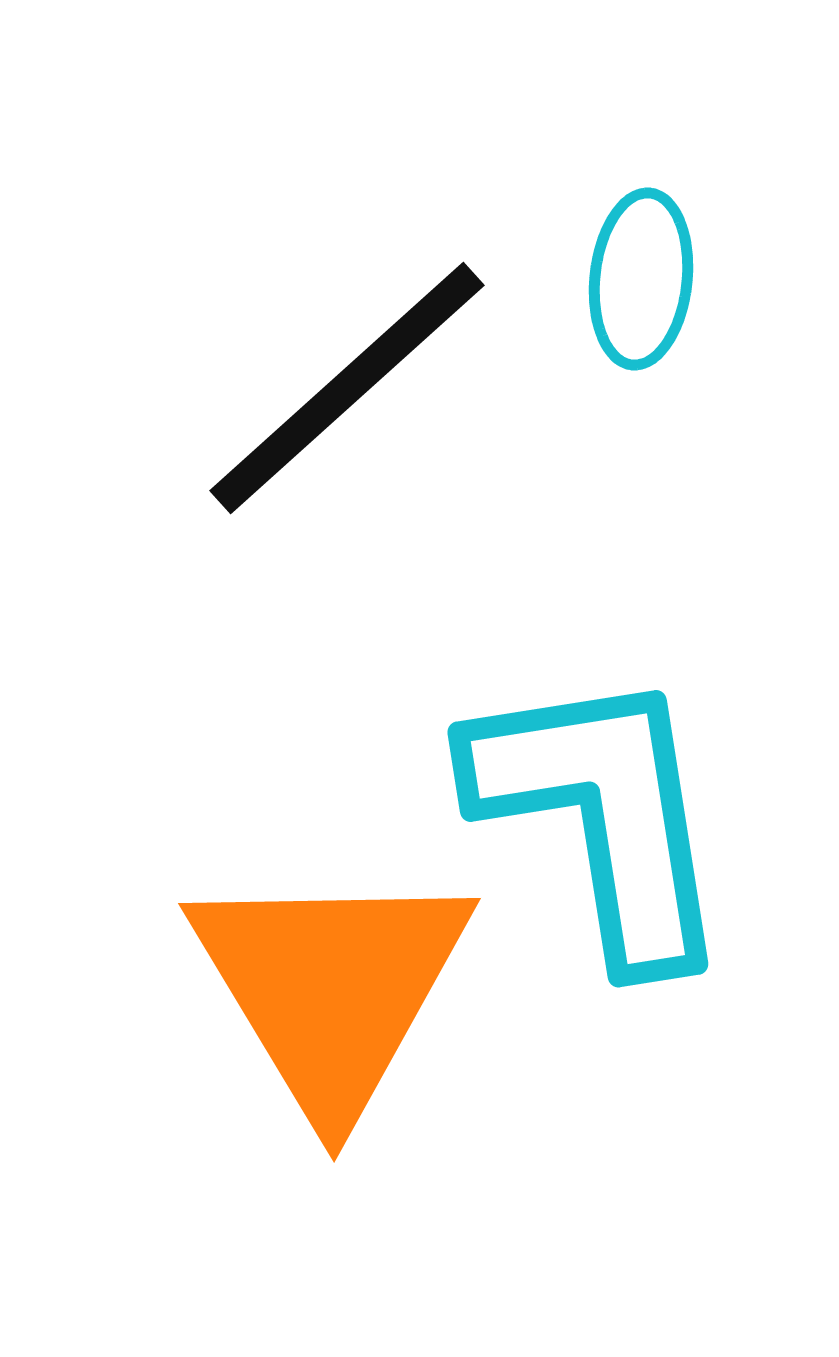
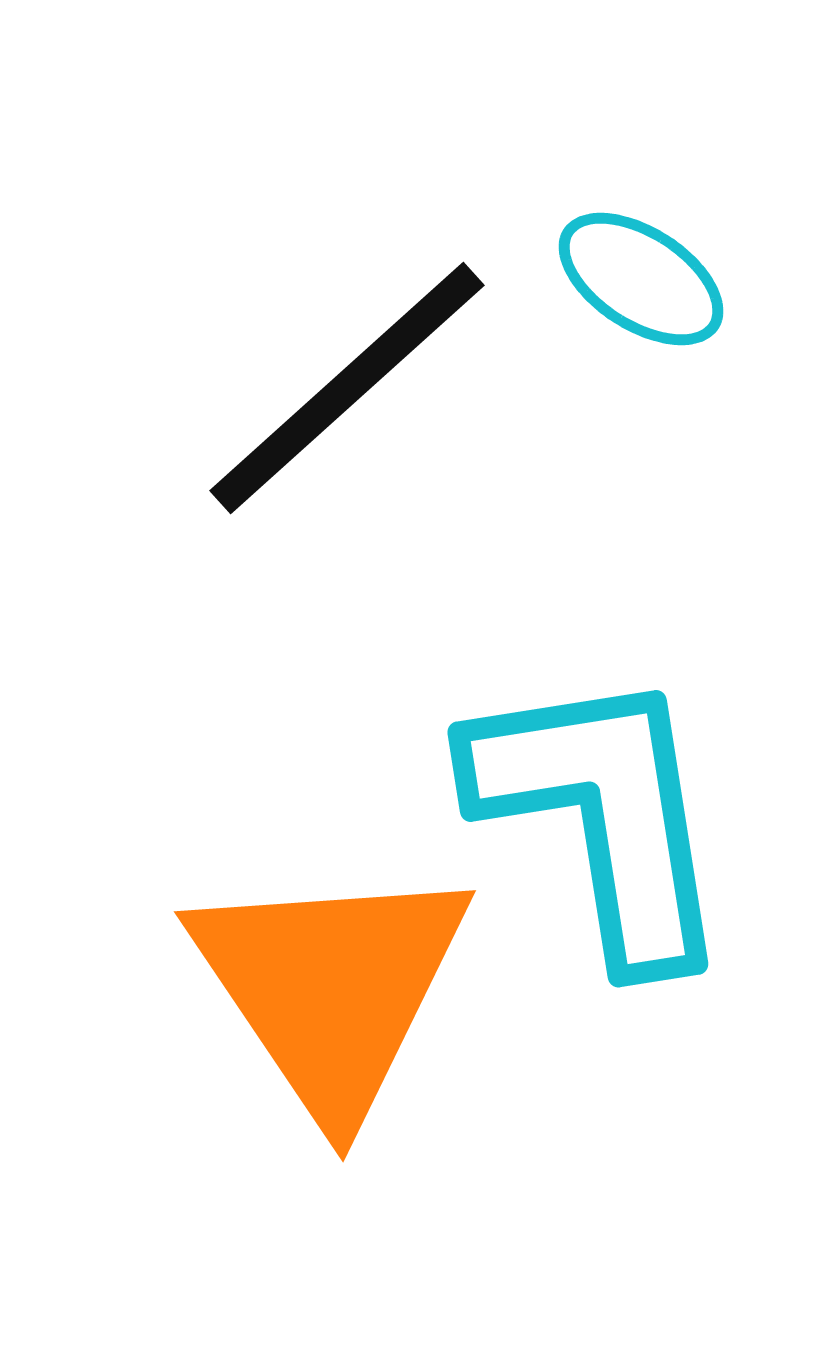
cyan ellipse: rotated 63 degrees counterclockwise
orange triangle: rotated 3 degrees counterclockwise
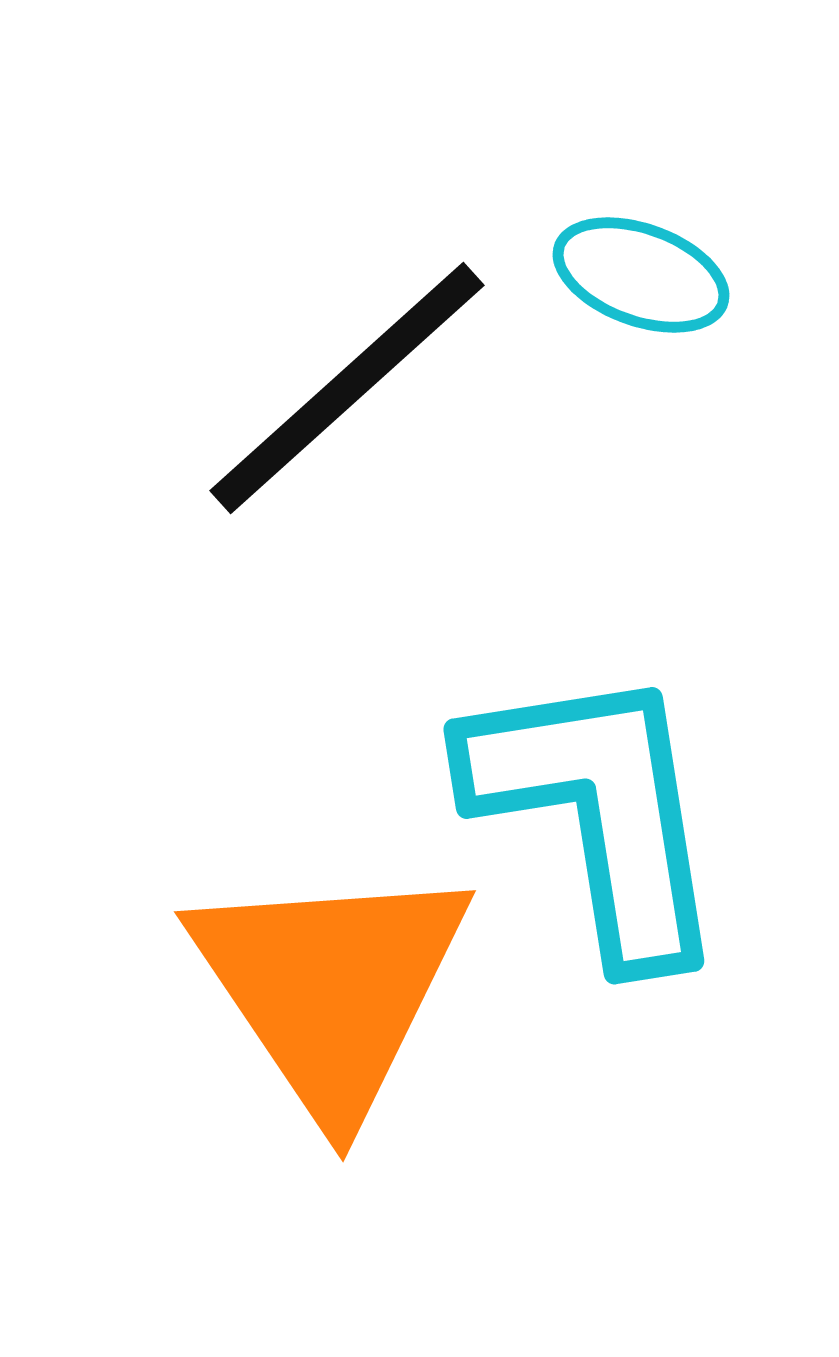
cyan ellipse: moved 4 px up; rotated 13 degrees counterclockwise
cyan L-shape: moved 4 px left, 3 px up
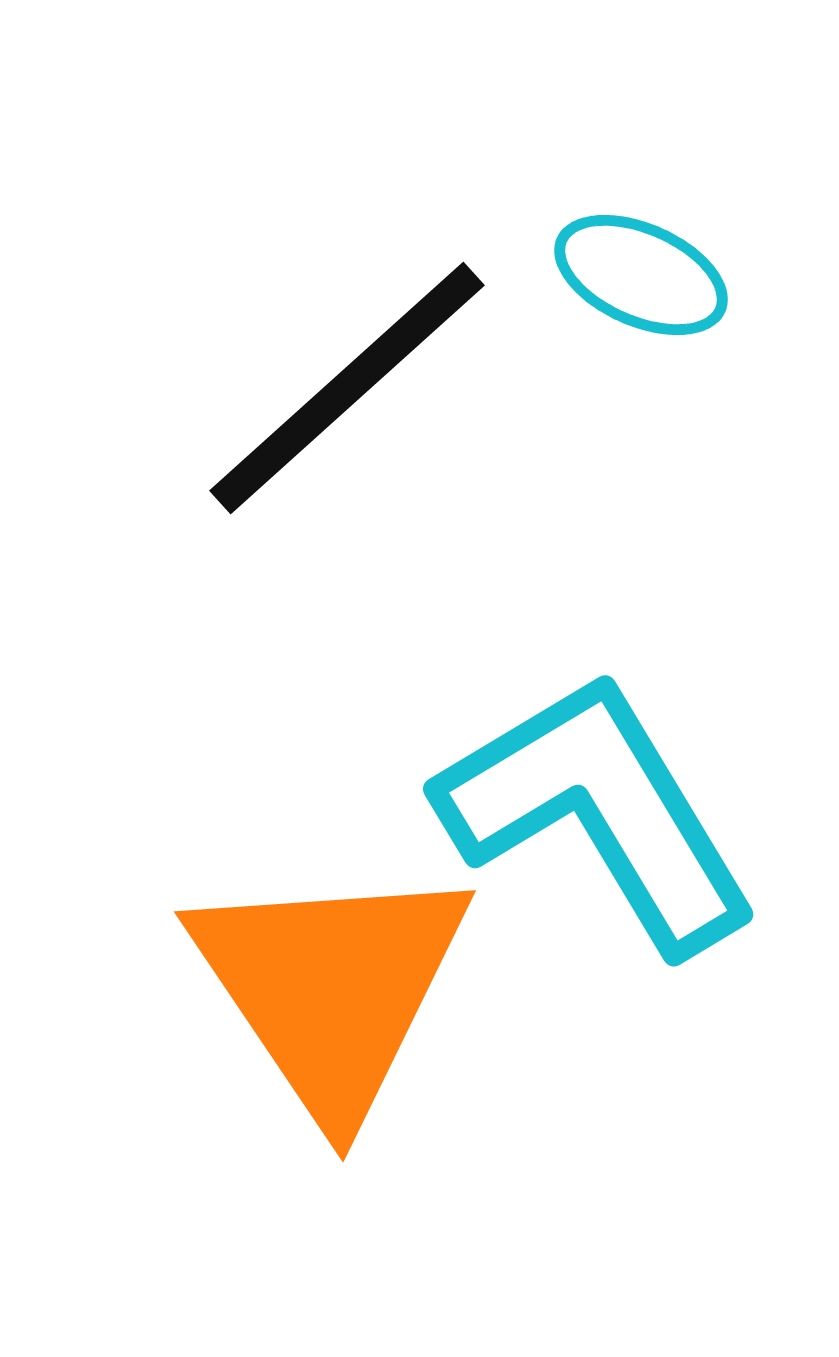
cyan ellipse: rotated 4 degrees clockwise
cyan L-shape: rotated 22 degrees counterclockwise
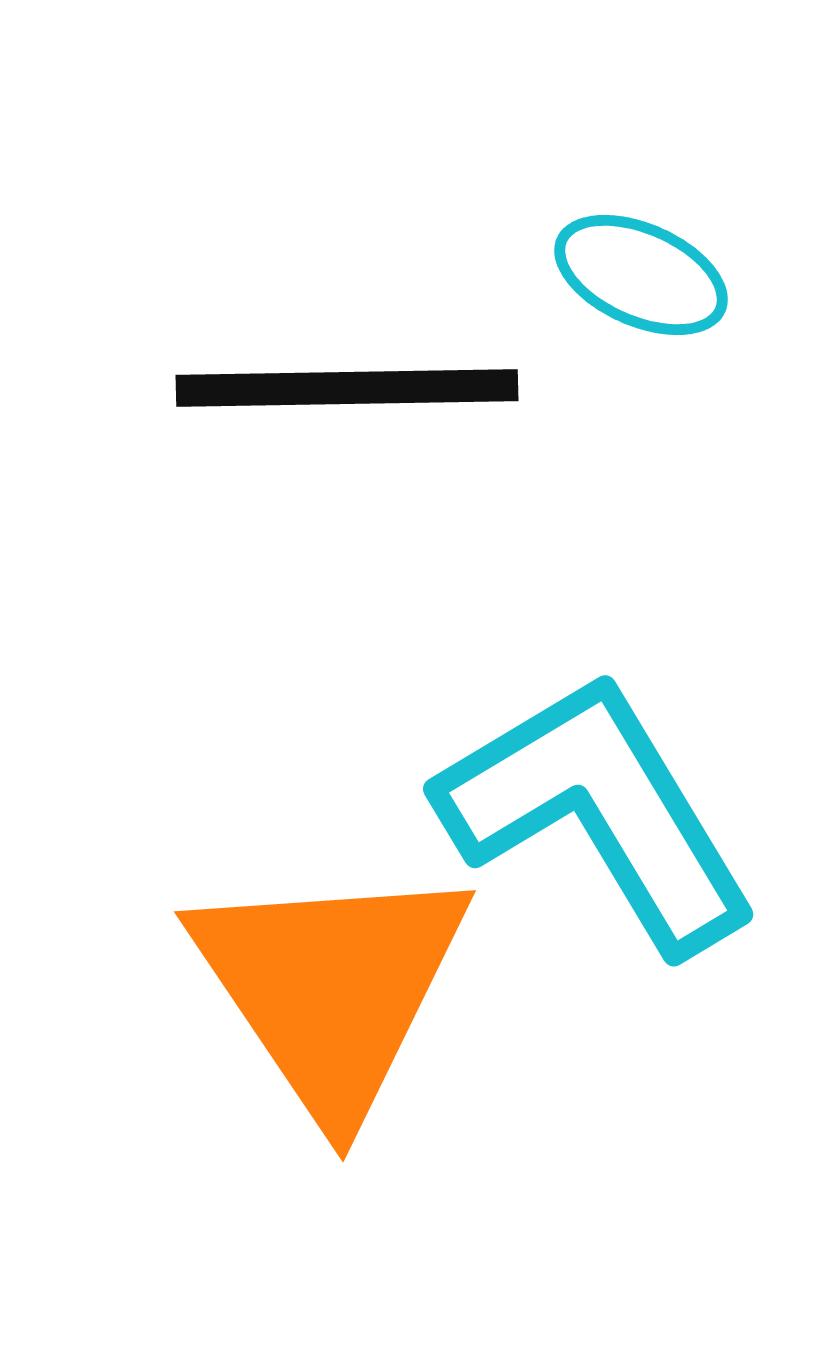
black line: rotated 41 degrees clockwise
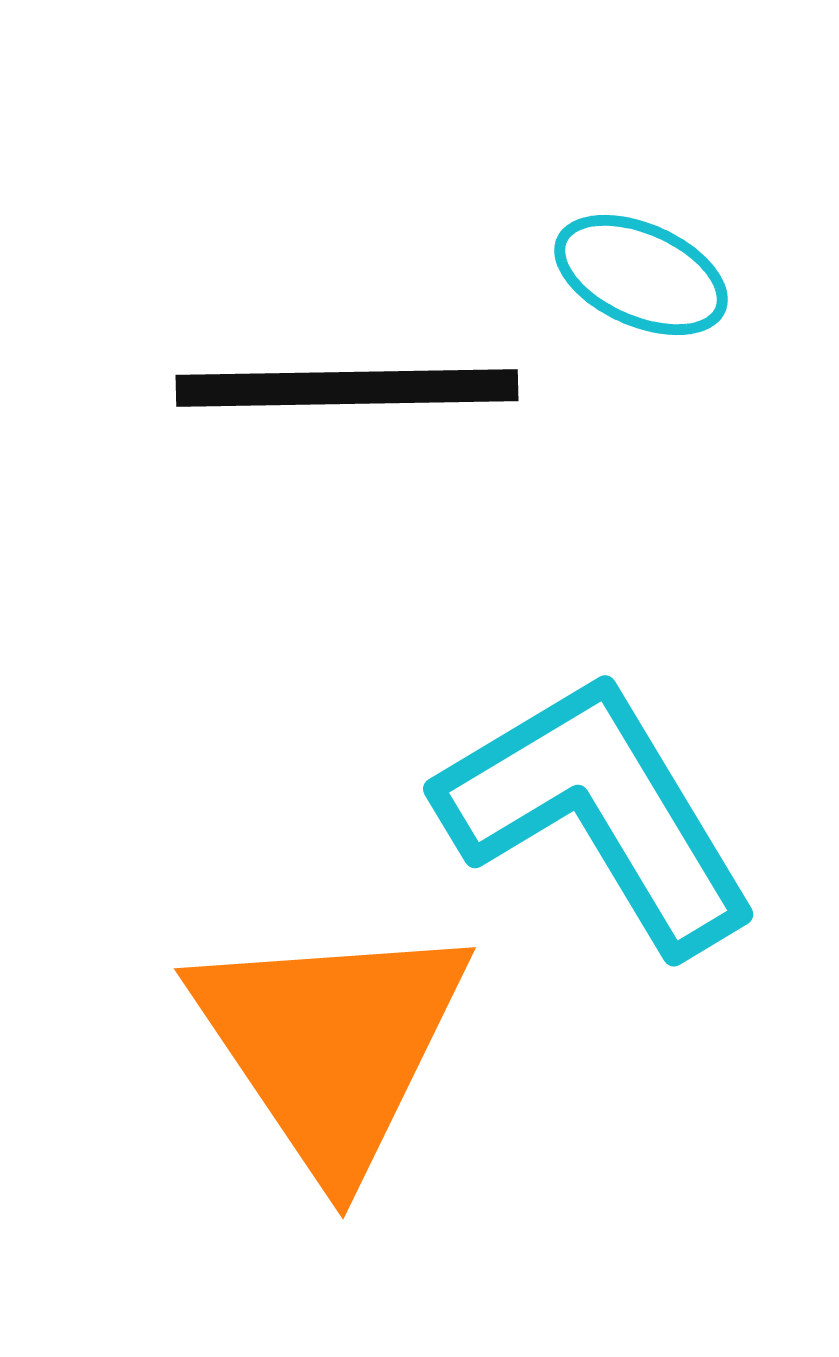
orange triangle: moved 57 px down
